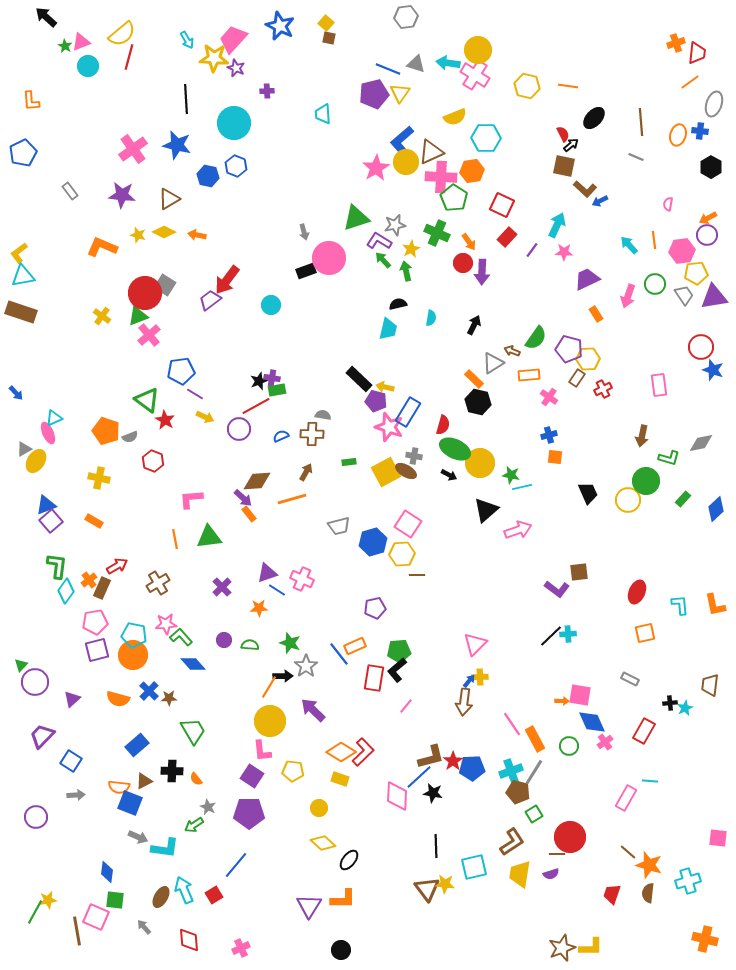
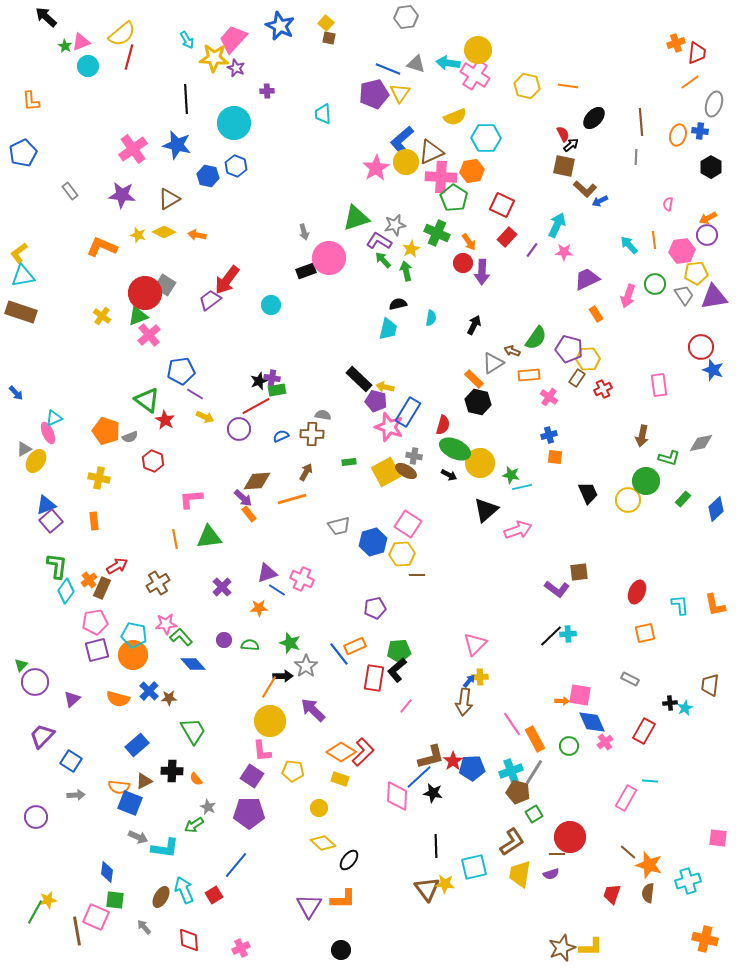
gray line at (636, 157): rotated 70 degrees clockwise
orange rectangle at (94, 521): rotated 54 degrees clockwise
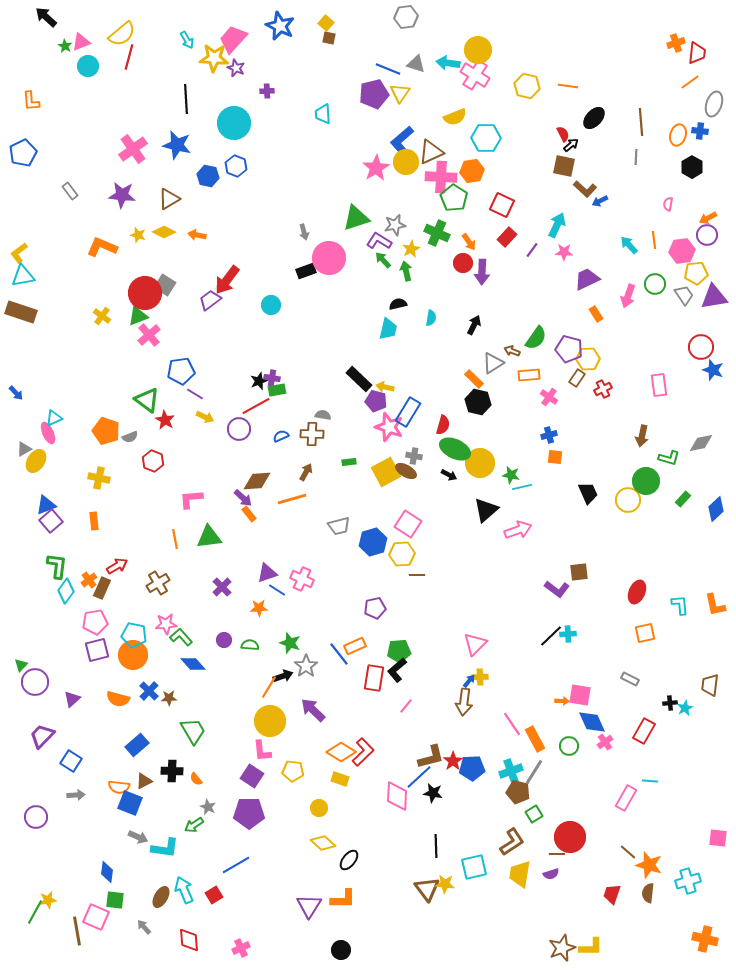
black hexagon at (711, 167): moved 19 px left
black arrow at (283, 676): rotated 18 degrees counterclockwise
blue line at (236, 865): rotated 20 degrees clockwise
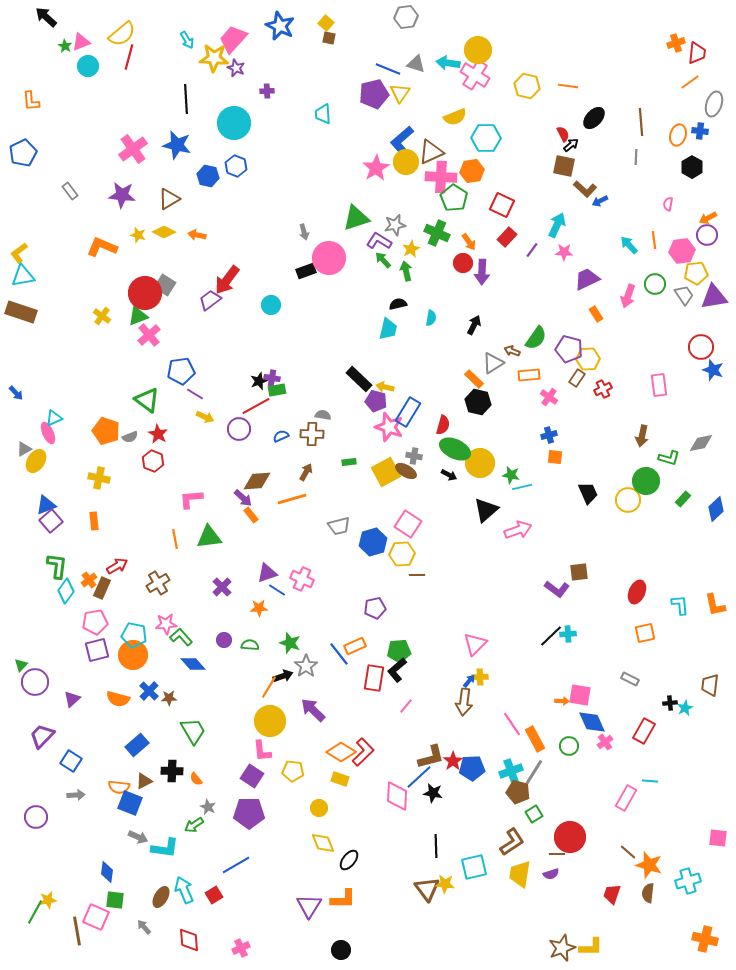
red star at (165, 420): moved 7 px left, 14 px down
orange rectangle at (249, 514): moved 2 px right, 1 px down
yellow diamond at (323, 843): rotated 25 degrees clockwise
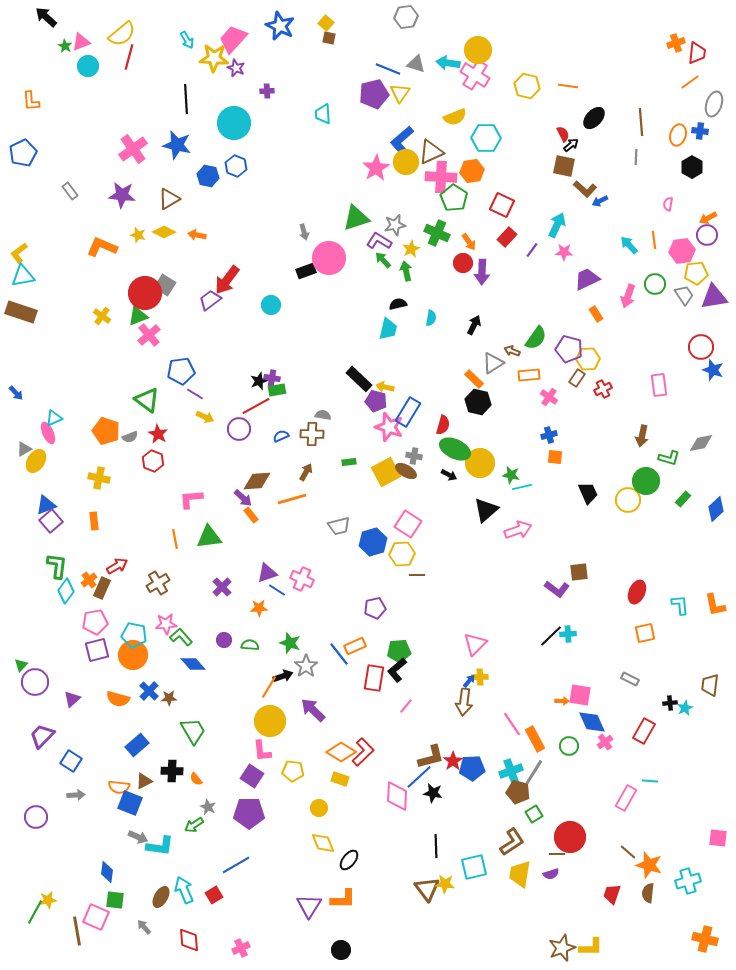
cyan L-shape at (165, 848): moved 5 px left, 2 px up
